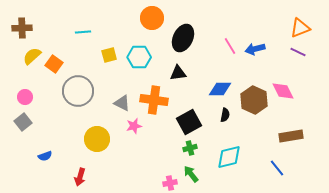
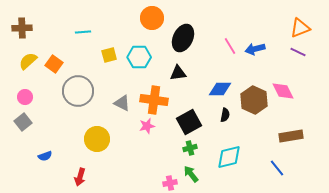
yellow semicircle: moved 4 px left, 5 px down
pink star: moved 13 px right
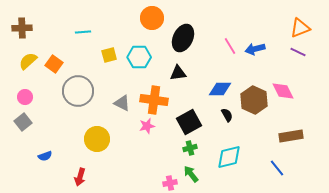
black semicircle: moved 2 px right; rotated 40 degrees counterclockwise
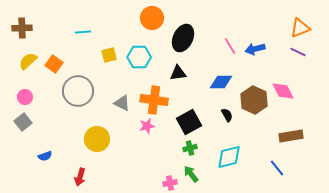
blue diamond: moved 1 px right, 7 px up
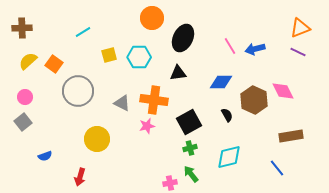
cyan line: rotated 28 degrees counterclockwise
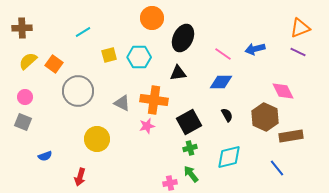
pink line: moved 7 px left, 8 px down; rotated 24 degrees counterclockwise
brown hexagon: moved 11 px right, 17 px down
gray square: rotated 30 degrees counterclockwise
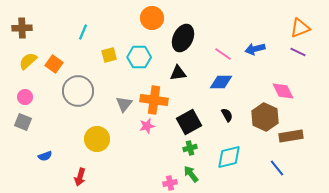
cyan line: rotated 35 degrees counterclockwise
gray triangle: moved 2 px right, 1 px down; rotated 42 degrees clockwise
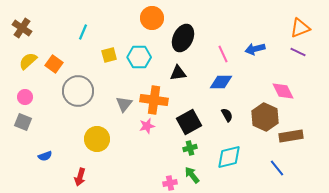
brown cross: rotated 36 degrees clockwise
pink line: rotated 30 degrees clockwise
green arrow: moved 1 px right, 1 px down
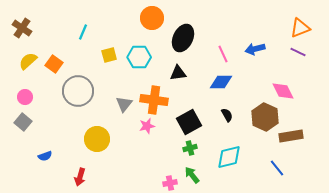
gray square: rotated 18 degrees clockwise
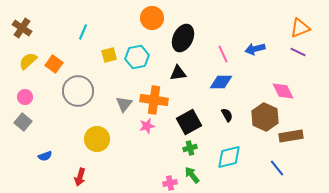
cyan hexagon: moved 2 px left; rotated 10 degrees counterclockwise
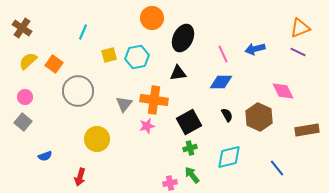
brown hexagon: moved 6 px left
brown rectangle: moved 16 px right, 6 px up
